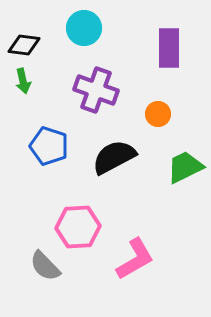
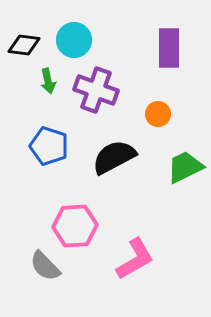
cyan circle: moved 10 px left, 12 px down
green arrow: moved 25 px right
pink hexagon: moved 3 px left, 1 px up
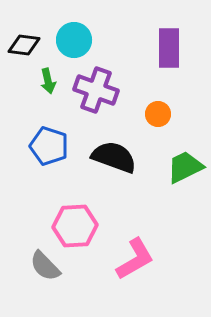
black semicircle: rotated 48 degrees clockwise
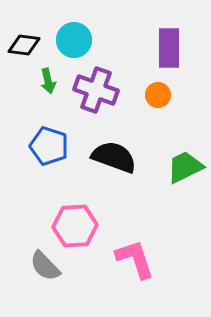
orange circle: moved 19 px up
pink L-shape: rotated 78 degrees counterclockwise
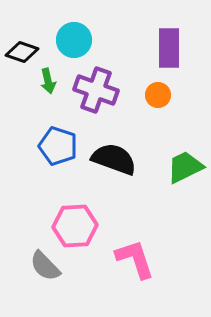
black diamond: moved 2 px left, 7 px down; rotated 12 degrees clockwise
blue pentagon: moved 9 px right
black semicircle: moved 2 px down
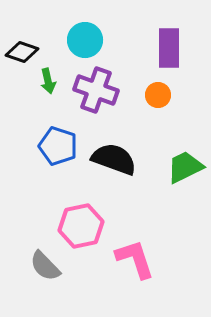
cyan circle: moved 11 px right
pink hexagon: moved 6 px right; rotated 9 degrees counterclockwise
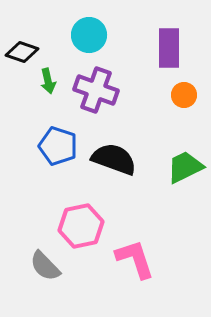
cyan circle: moved 4 px right, 5 px up
orange circle: moved 26 px right
